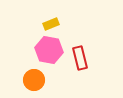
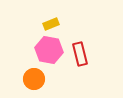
red rectangle: moved 4 px up
orange circle: moved 1 px up
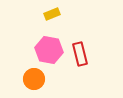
yellow rectangle: moved 1 px right, 10 px up
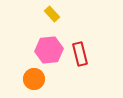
yellow rectangle: rotated 70 degrees clockwise
pink hexagon: rotated 16 degrees counterclockwise
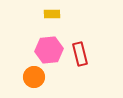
yellow rectangle: rotated 49 degrees counterclockwise
orange circle: moved 2 px up
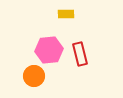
yellow rectangle: moved 14 px right
orange circle: moved 1 px up
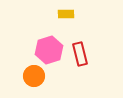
pink hexagon: rotated 12 degrees counterclockwise
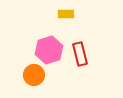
orange circle: moved 1 px up
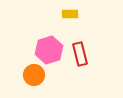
yellow rectangle: moved 4 px right
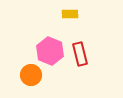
pink hexagon: moved 1 px right, 1 px down; rotated 20 degrees counterclockwise
orange circle: moved 3 px left
